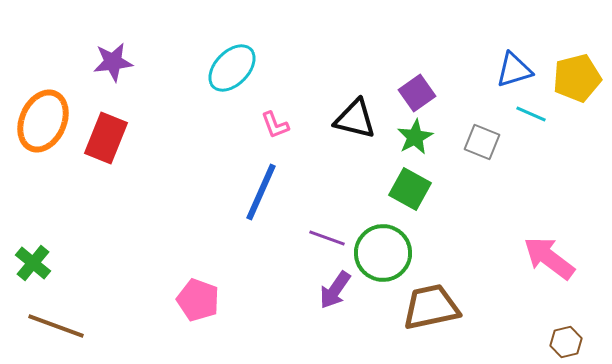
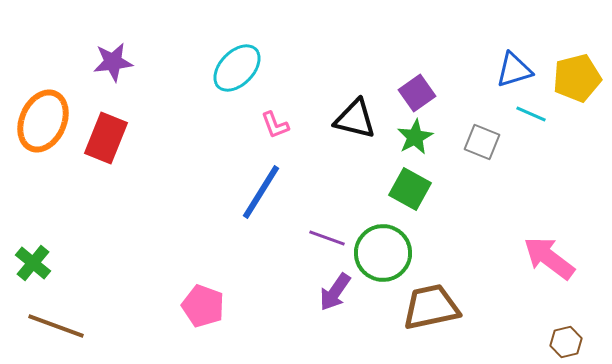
cyan ellipse: moved 5 px right
blue line: rotated 8 degrees clockwise
purple arrow: moved 2 px down
pink pentagon: moved 5 px right, 6 px down
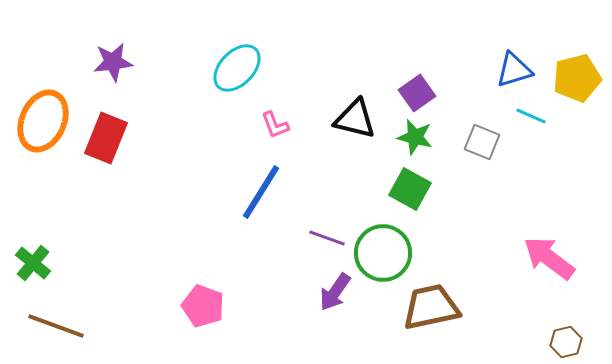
cyan line: moved 2 px down
green star: rotated 30 degrees counterclockwise
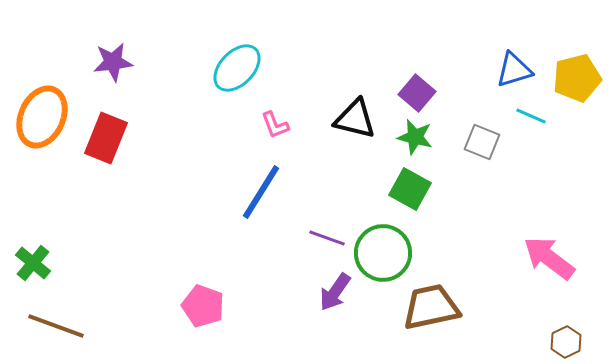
purple square: rotated 15 degrees counterclockwise
orange ellipse: moved 1 px left, 4 px up
brown hexagon: rotated 12 degrees counterclockwise
